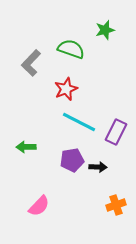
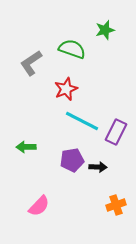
green semicircle: moved 1 px right
gray L-shape: rotated 12 degrees clockwise
cyan line: moved 3 px right, 1 px up
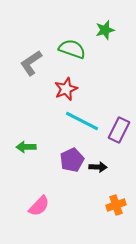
purple rectangle: moved 3 px right, 2 px up
purple pentagon: rotated 15 degrees counterclockwise
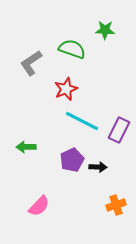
green star: rotated 18 degrees clockwise
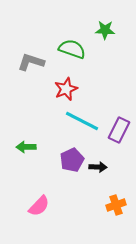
gray L-shape: moved 1 px up; rotated 52 degrees clockwise
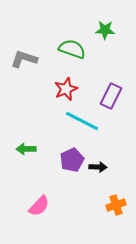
gray L-shape: moved 7 px left, 3 px up
purple rectangle: moved 8 px left, 34 px up
green arrow: moved 2 px down
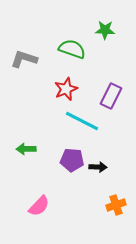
purple pentagon: rotated 30 degrees clockwise
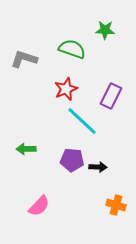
cyan line: rotated 16 degrees clockwise
orange cross: rotated 36 degrees clockwise
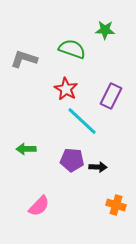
red star: rotated 20 degrees counterclockwise
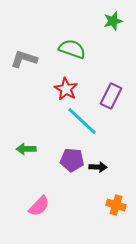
green star: moved 8 px right, 9 px up; rotated 18 degrees counterclockwise
